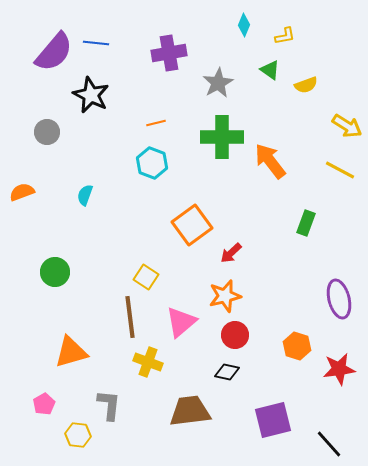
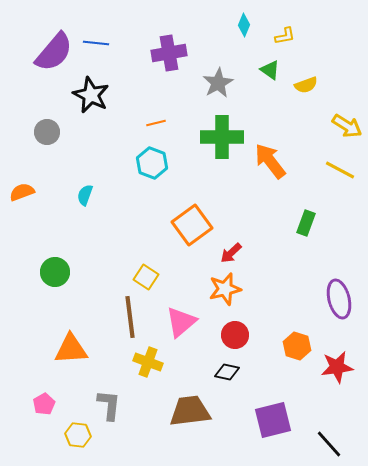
orange star: moved 7 px up
orange triangle: moved 3 px up; rotated 12 degrees clockwise
red star: moved 2 px left, 2 px up
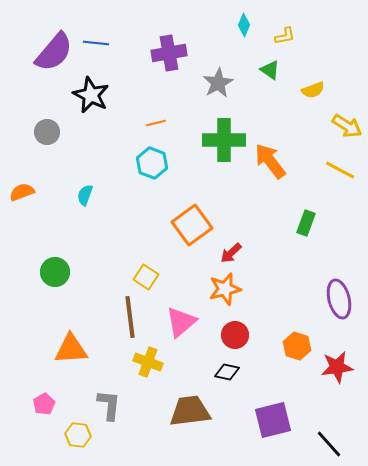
yellow semicircle: moved 7 px right, 5 px down
green cross: moved 2 px right, 3 px down
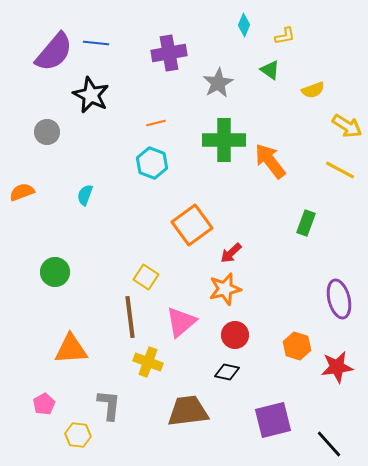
brown trapezoid: moved 2 px left
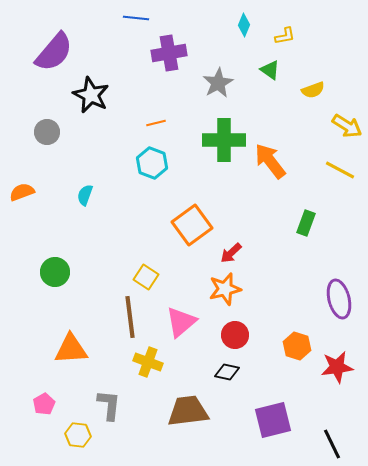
blue line: moved 40 px right, 25 px up
black line: moved 3 px right; rotated 16 degrees clockwise
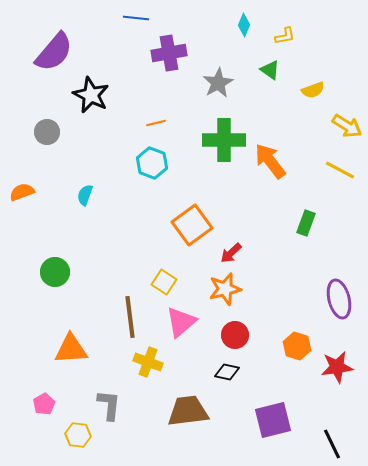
yellow square: moved 18 px right, 5 px down
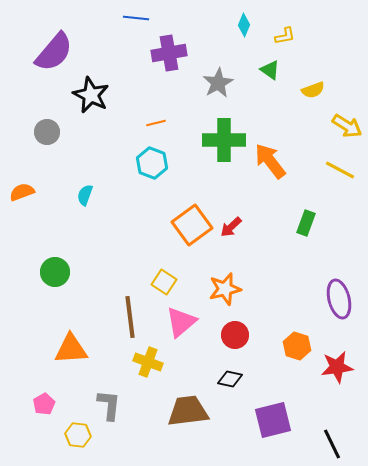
red arrow: moved 26 px up
black diamond: moved 3 px right, 7 px down
